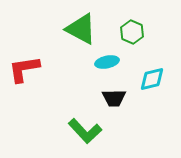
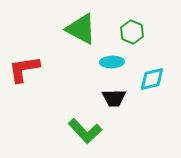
cyan ellipse: moved 5 px right; rotated 10 degrees clockwise
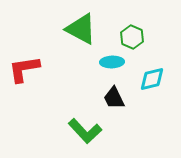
green hexagon: moved 5 px down
black trapezoid: rotated 65 degrees clockwise
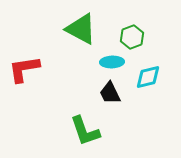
green hexagon: rotated 15 degrees clockwise
cyan diamond: moved 4 px left, 2 px up
black trapezoid: moved 4 px left, 5 px up
green L-shape: rotated 24 degrees clockwise
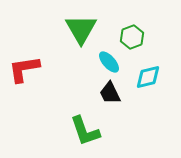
green triangle: rotated 32 degrees clockwise
cyan ellipse: moved 3 px left; rotated 50 degrees clockwise
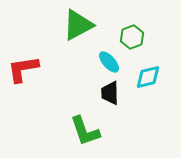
green triangle: moved 3 px left, 4 px up; rotated 32 degrees clockwise
red L-shape: moved 1 px left
black trapezoid: rotated 25 degrees clockwise
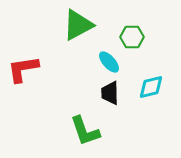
green hexagon: rotated 20 degrees clockwise
cyan diamond: moved 3 px right, 10 px down
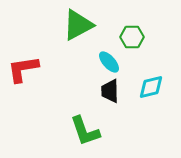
black trapezoid: moved 2 px up
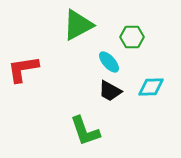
cyan diamond: rotated 12 degrees clockwise
black trapezoid: rotated 60 degrees counterclockwise
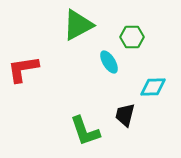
cyan ellipse: rotated 10 degrees clockwise
cyan diamond: moved 2 px right
black trapezoid: moved 15 px right, 24 px down; rotated 75 degrees clockwise
